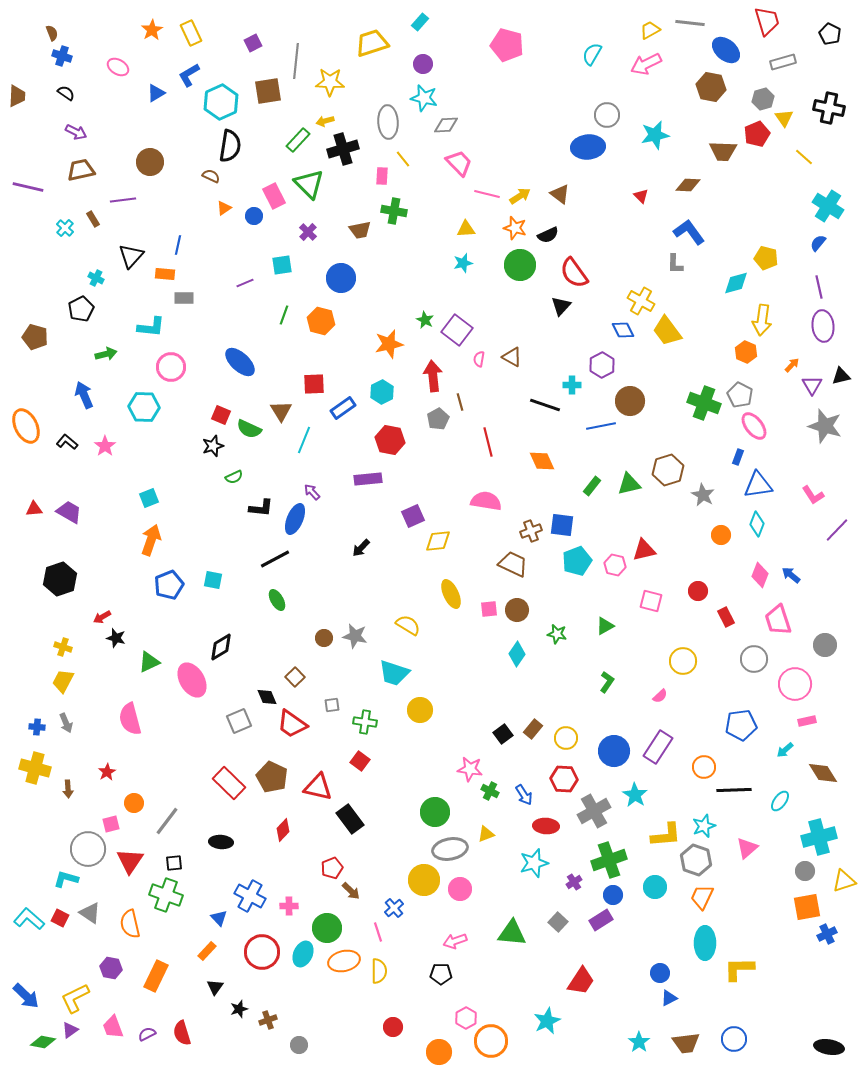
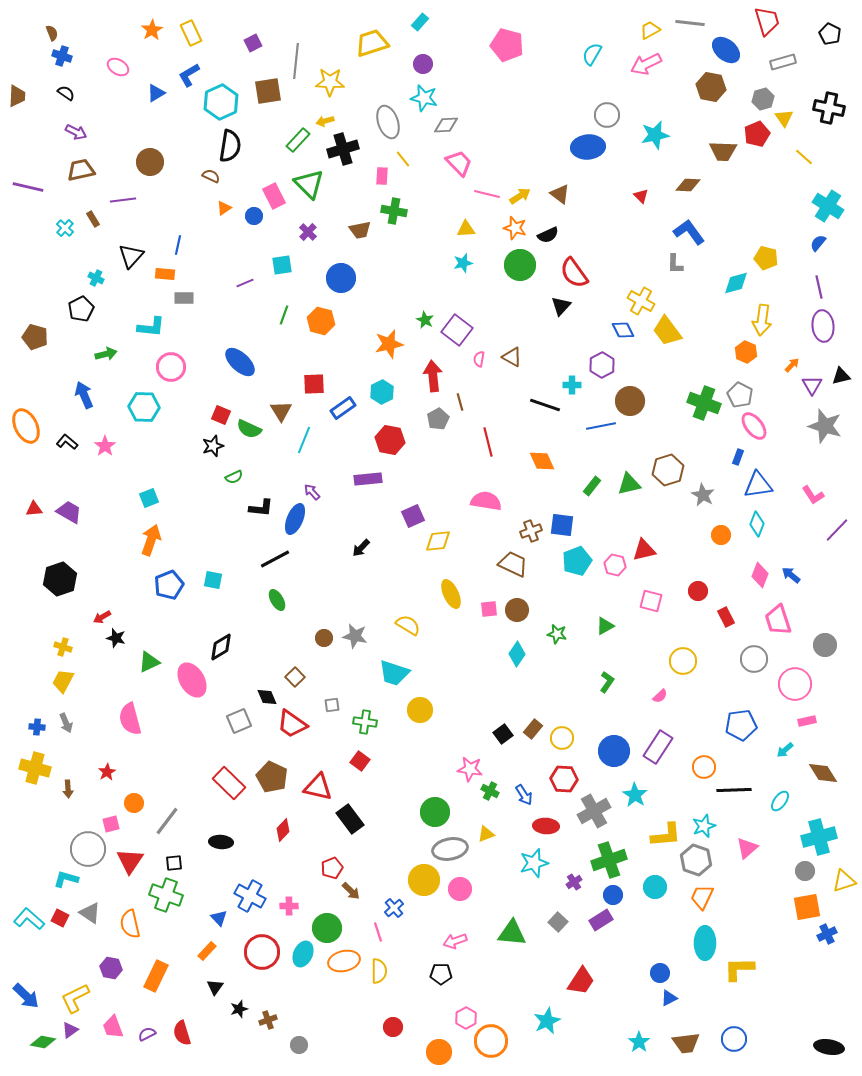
gray ellipse at (388, 122): rotated 16 degrees counterclockwise
yellow circle at (566, 738): moved 4 px left
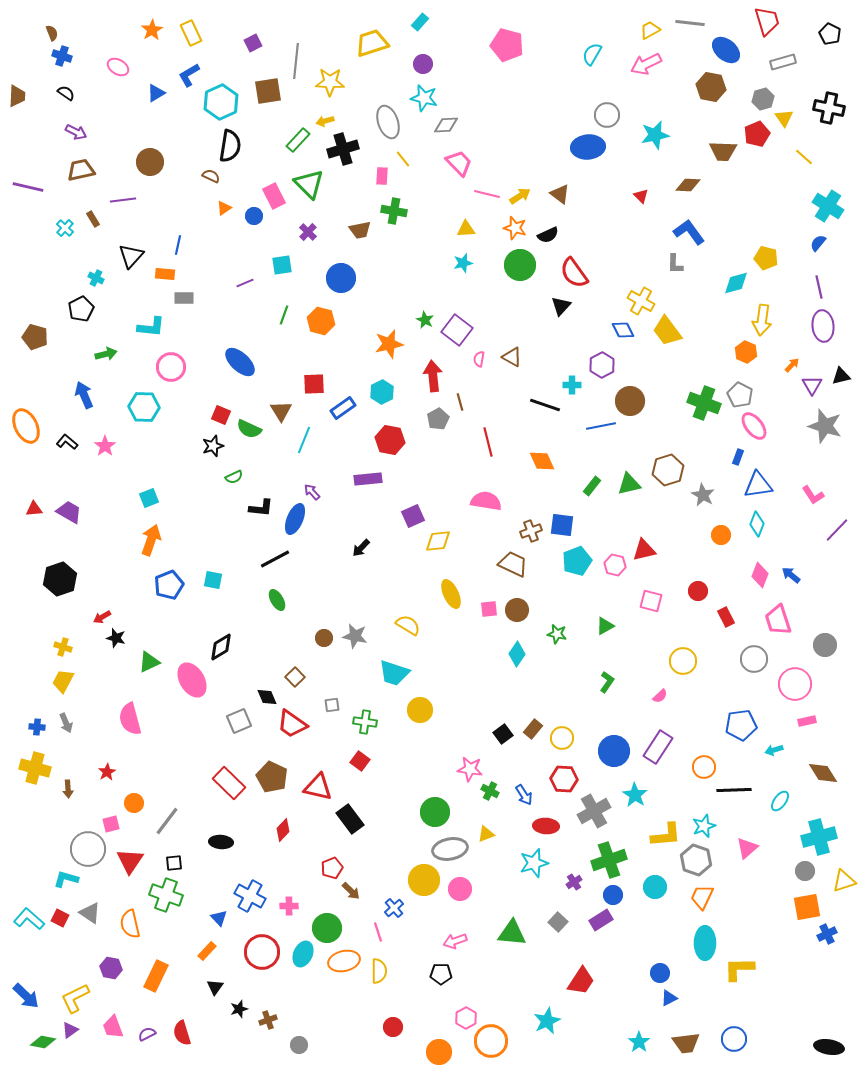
cyan arrow at (785, 750): moved 11 px left; rotated 24 degrees clockwise
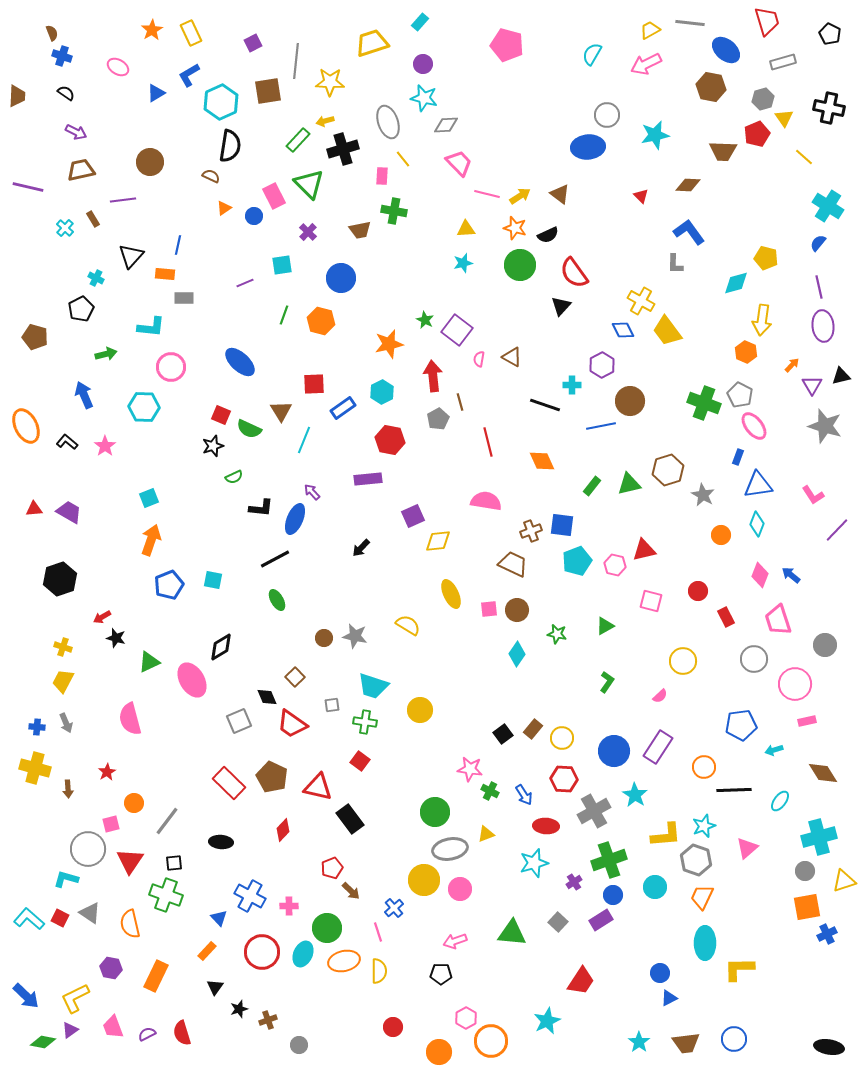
cyan trapezoid at (394, 673): moved 21 px left, 13 px down
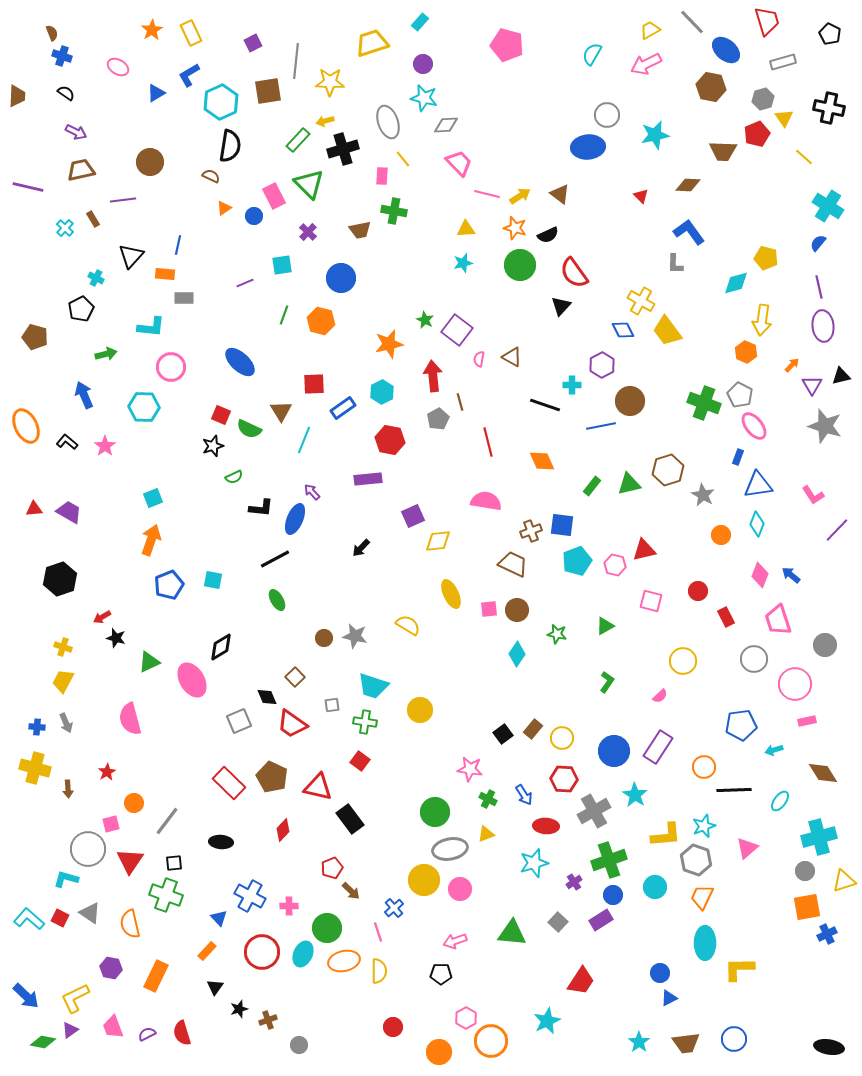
gray line at (690, 23): moved 2 px right, 1 px up; rotated 40 degrees clockwise
cyan square at (149, 498): moved 4 px right
green cross at (490, 791): moved 2 px left, 8 px down
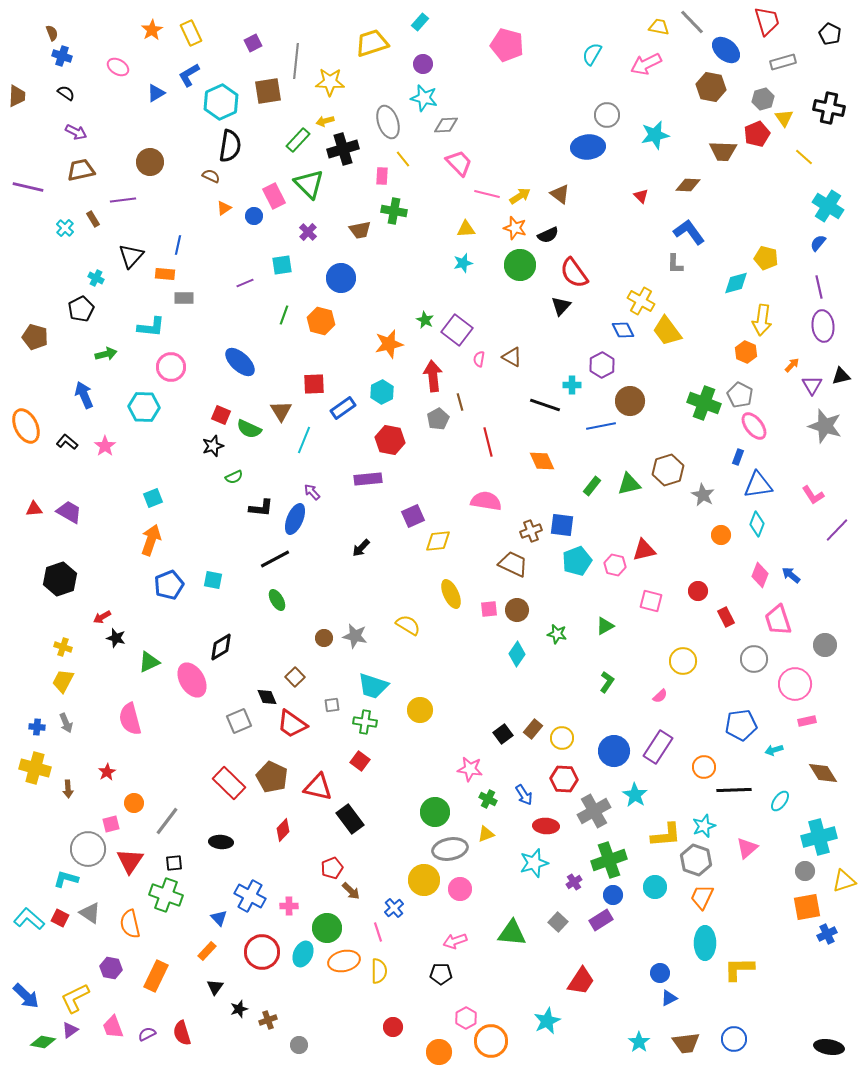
yellow trapezoid at (650, 30): moved 9 px right, 3 px up; rotated 40 degrees clockwise
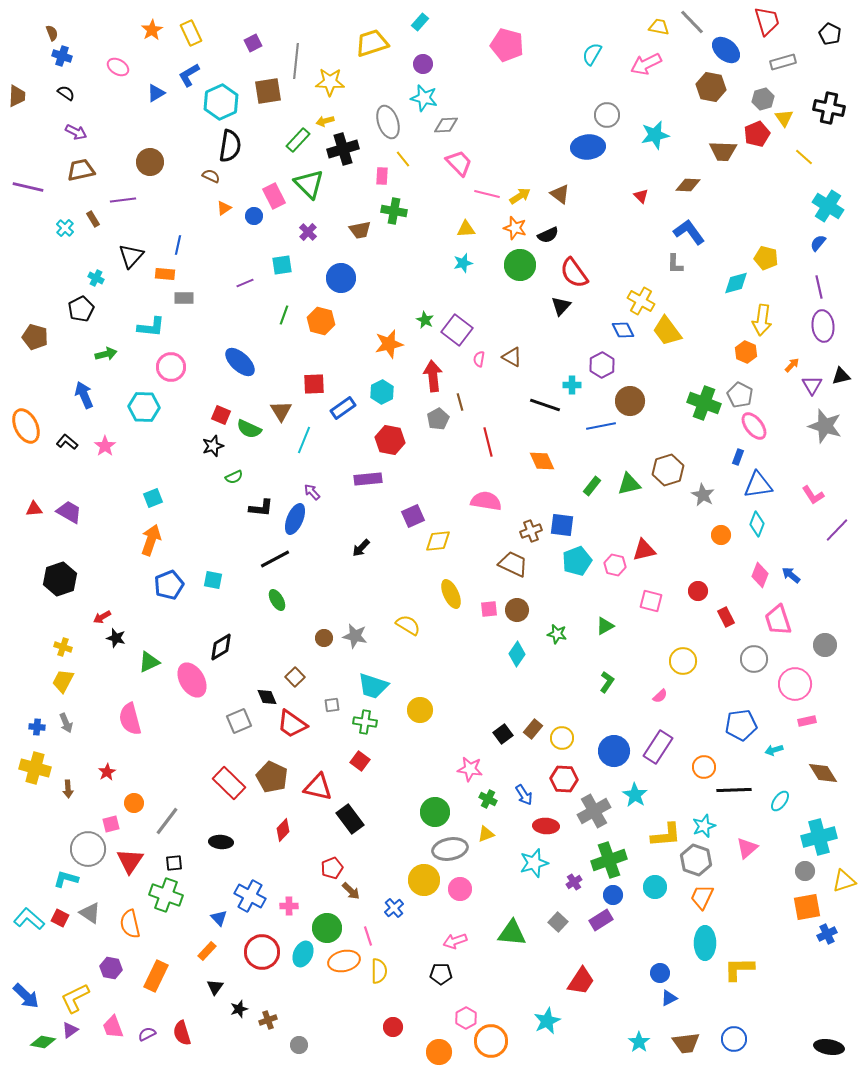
pink line at (378, 932): moved 10 px left, 4 px down
